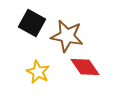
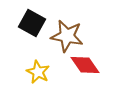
red diamond: moved 2 px up
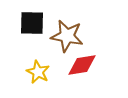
black square: rotated 28 degrees counterclockwise
red diamond: moved 3 px left; rotated 64 degrees counterclockwise
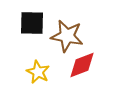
red diamond: rotated 12 degrees counterclockwise
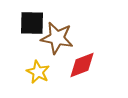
brown star: moved 10 px left, 2 px down
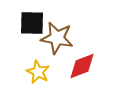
red diamond: moved 1 px down
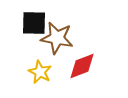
black square: moved 2 px right
yellow star: moved 2 px right
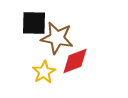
red diamond: moved 7 px left, 5 px up
yellow star: moved 4 px right; rotated 15 degrees clockwise
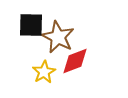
black square: moved 3 px left, 2 px down
brown star: moved 1 px right, 1 px up; rotated 16 degrees clockwise
